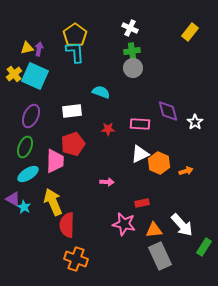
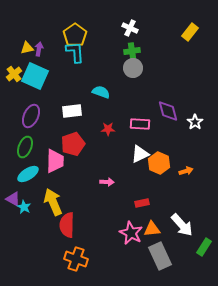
pink star: moved 7 px right, 9 px down; rotated 15 degrees clockwise
orange triangle: moved 2 px left, 1 px up
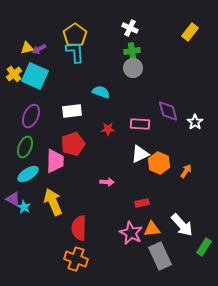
purple arrow: rotated 128 degrees counterclockwise
orange arrow: rotated 40 degrees counterclockwise
red semicircle: moved 12 px right, 3 px down
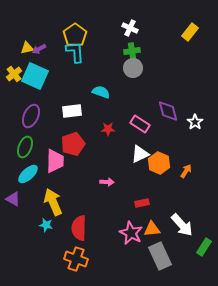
pink rectangle: rotated 30 degrees clockwise
cyan ellipse: rotated 10 degrees counterclockwise
cyan star: moved 22 px right, 18 px down; rotated 16 degrees counterclockwise
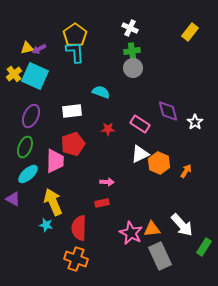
red rectangle: moved 40 px left
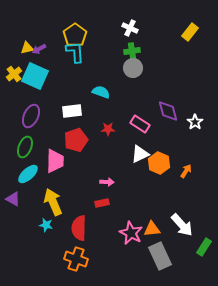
red pentagon: moved 3 px right, 4 px up
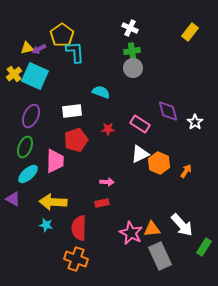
yellow pentagon: moved 13 px left
yellow arrow: rotated 64 degrees counterclockwise
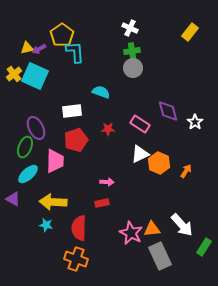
purple ellipse: moved 5 px right, 12 px down; rotated 50 degrees counterclockwise
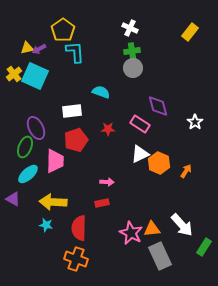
yellow pentagon: moved 1 px right, 5 px up
purple diamond: moved 10 px left, 5 px up
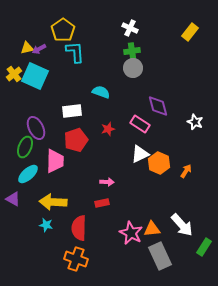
white star: rotated 14 degrees counterclockwise
red star: rotated 16 degrees counterclockwise
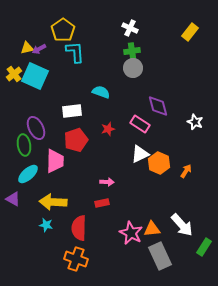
green ellipse: moved 1 px left, 2 px up; rotated 30 degrees counterclockwise
